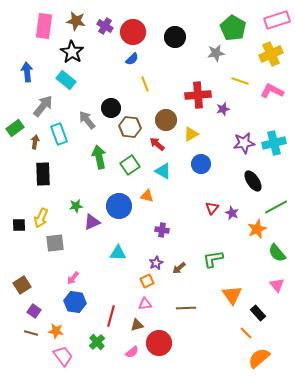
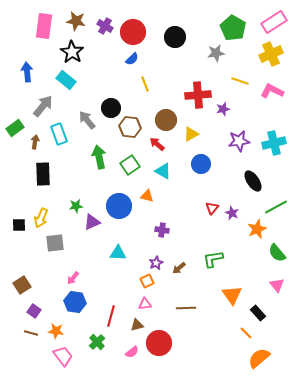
pink rectangle at (277, 20): moved 3 px left, 2 px down; rotated 15 degrees counterclockwise
purple star at (244, 143): moved 5 px left, 2 px up
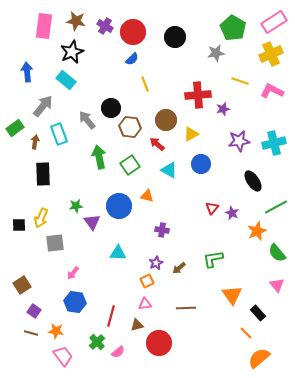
black star at (72, 52): rotated 15 degrees clockwise
cyan triangle at (163, 171): moved 6 px right, 1 px up
purple triangle at (92, 222): rotated 42 degrees counterclockwise
orange star at (257, 229): moved 2 px down
pink arrow at (73, 278): moved 5 px up
pink semicircle at (132, 352): moved 14 px left
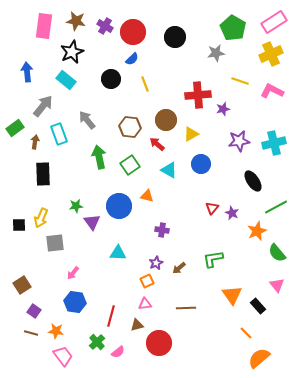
black circle at (111, 108): moved 29 px up
black rectangle at (258, 313): moved 7 px up
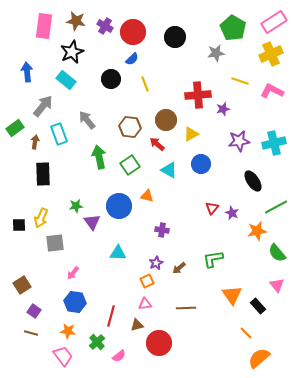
orange star at (257, 231): rotated 12 degrees clockwise
orange star at (56, 331): moved 12 px right
pink semicircle at (118, 352): moved 1 px right, 4 px down
